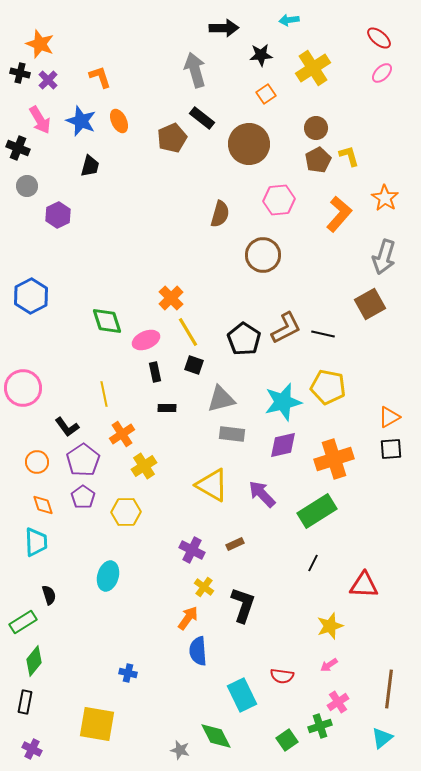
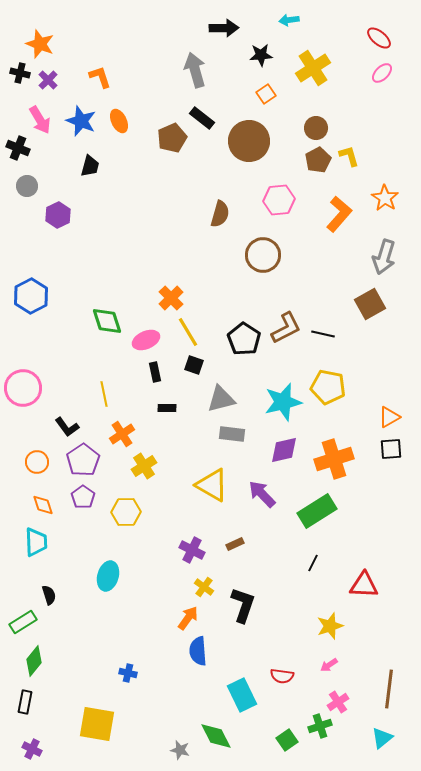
brown circle at (249, 144): moved 3 px up
purple diamond at (283, 445): moved 1 px right, 5 px down
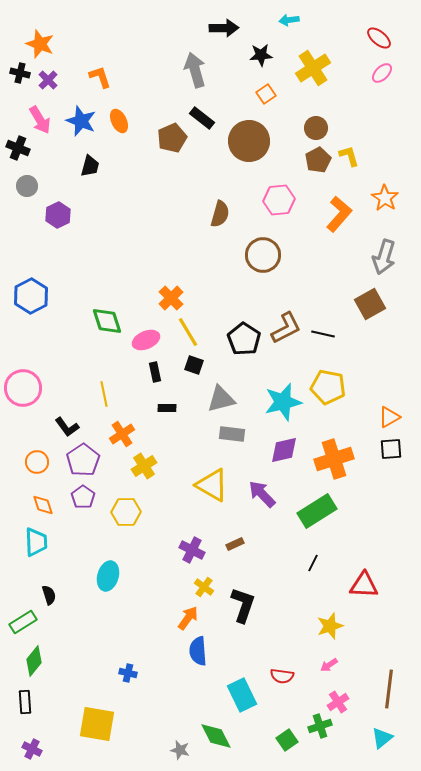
black rectangle at (25, 702): rotated 15 degrees counterclockwise
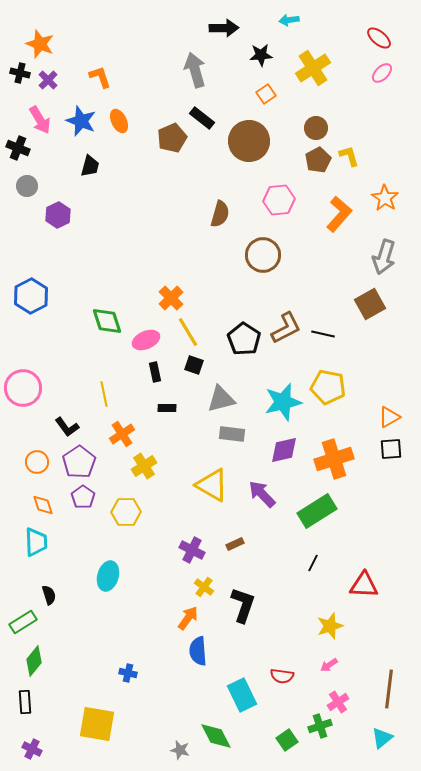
purple pentagon at (83, 460): moved 4 px left, 2 px down
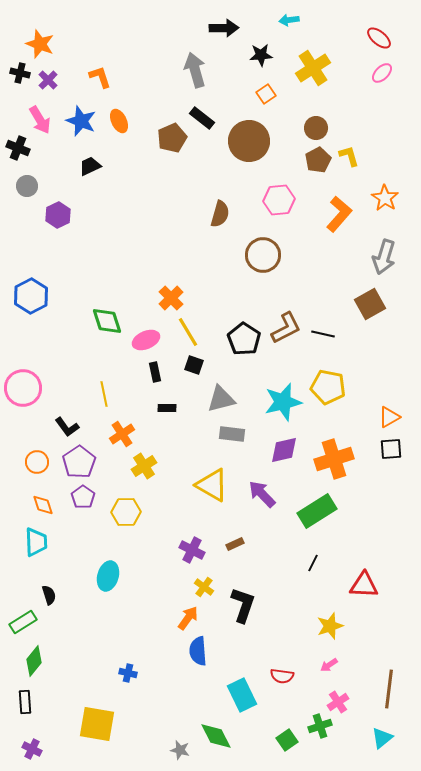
black trapezoid at (90, 166): rotated 130 degrees counterclockwise
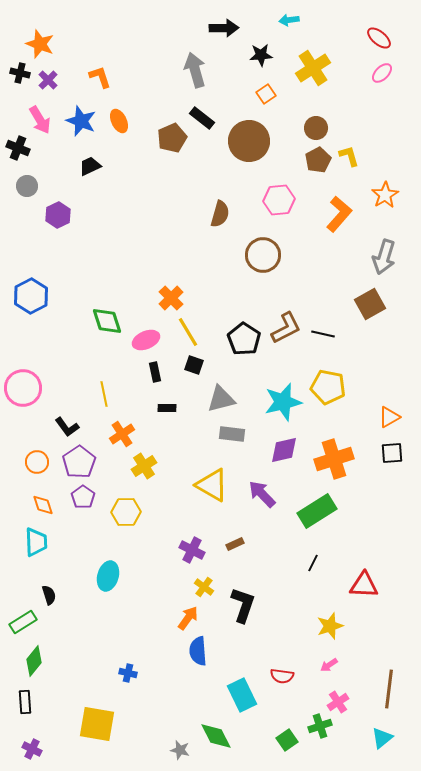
orange star at (385, 198): moved 3 px up; rotated 8 degrees clockwise
black square at (391, 449): moved 1 px right, 4 px down
